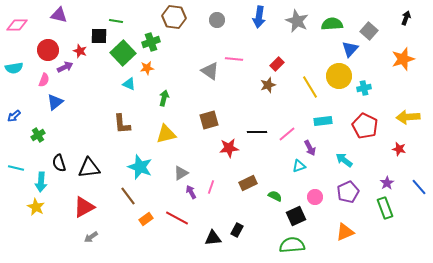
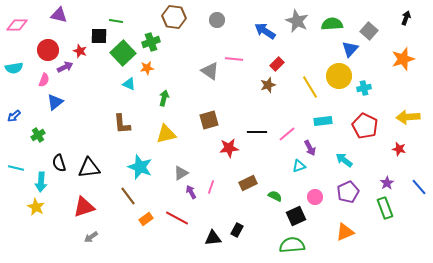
blue arrow at (259, 17): moved 6 px right, 14 px down; rotated 115 degrees clockwise
red triangle at (84, 207): rotated 10 degrees clockwise
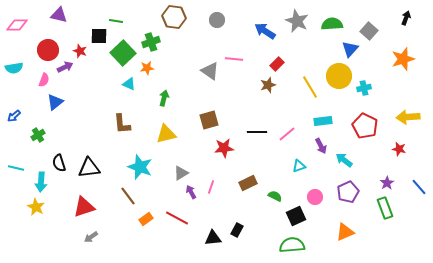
red star at (229, 148): moved 5 px left
purple arrow at (310, 148): moved 11 px right, 2 px up
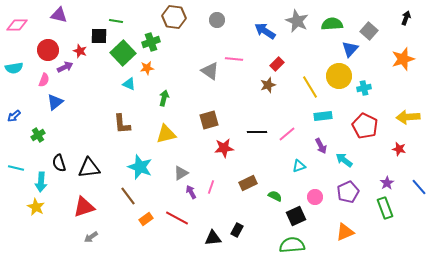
cyan rectangle at (323, 121): moved 5 px up
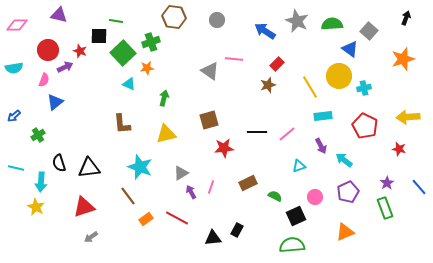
blue triangle at (350, 49): rotated 36 degrees counterclockwise
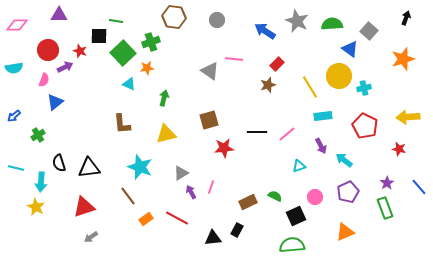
purple triangle at (59, 15): rotated 12 degrees counterclockwise
brown rectangle at (248, 183): moved 19 px down
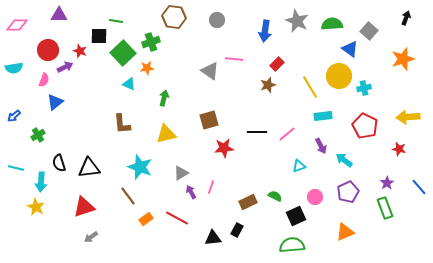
blue arrow at (265, 31): rotated 115 degrees counterclockwise
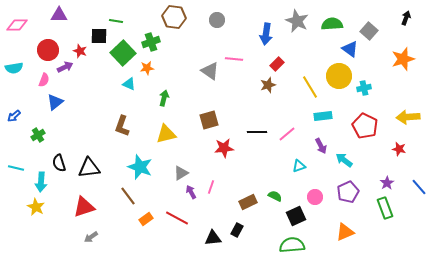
blue arrow at (265, 31): moved 1 px right, 3 px down
brown L-shape at (122, 124): moved 2 px down; rotated 25 degrees clockwise
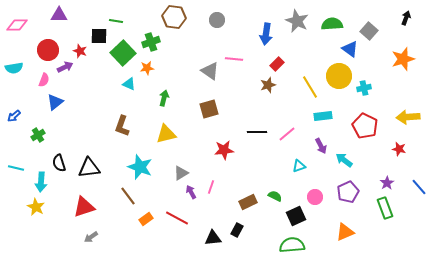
brown square at (209, 120): moved 11 px up
red star at (224, 148): moved 2 px down
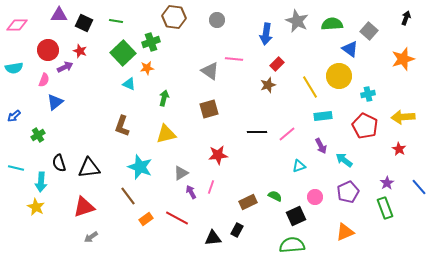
black square at (99, 36): moved 15 px left, 13 px up; rotated 24 degrees clockwise
cyan cross at (364, 88): moved 4 px right, 6 px down
yellow arrow at (408, 117): moved 5 px left
red star at (399, 149): rotated 16 degrees clockwise
red star at (224, 150): moved 6 px left, 5 px down
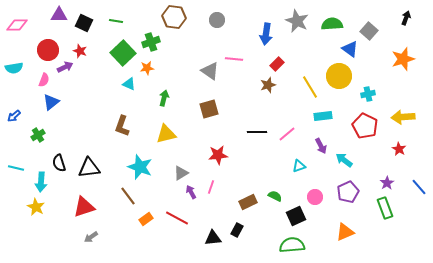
blue triangle at (55, 102): moved 4 px left
